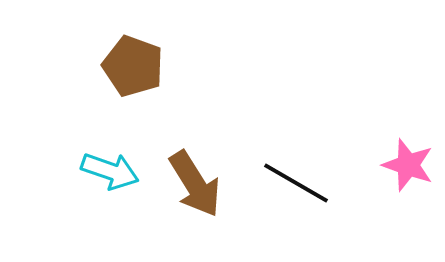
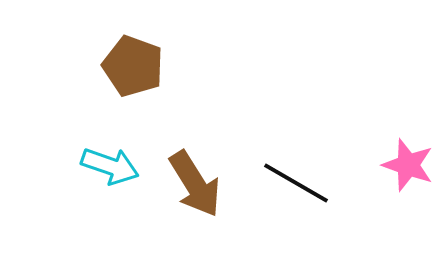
cyan arrow: moved 5 px up
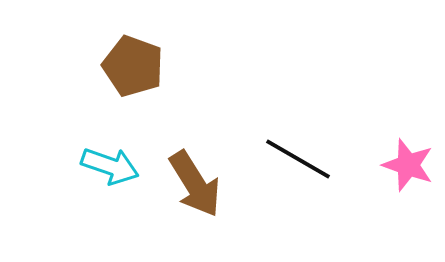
black line: moved 2 px right, 24 px up
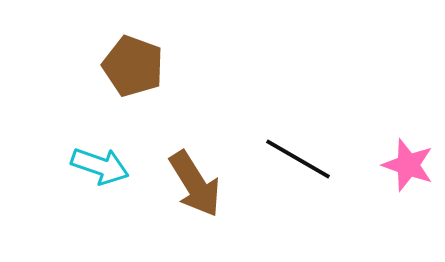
cyan arrow: moved 10 px left
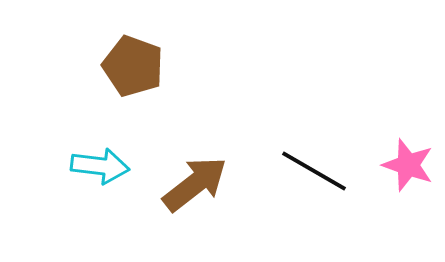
black line: moved 16 px right, 12 px down
cyan arrow: rotated 12 degrees counterclockwise
brown arrow: rotated 96 degrees counterclockwise
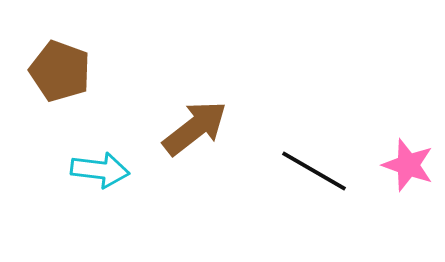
brown pentagon: moved 73 px left, 5 px down
cyan arrow: moved 4 px down
brown arrow: moved 56 px up
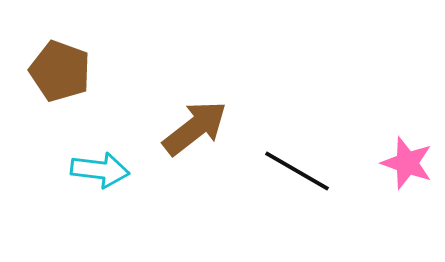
pink star: moved 1 px left, 2 px up
black line: moved 17 px left
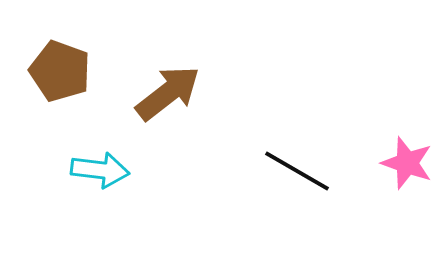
brown arrow: moved 27 px left, 35 px up
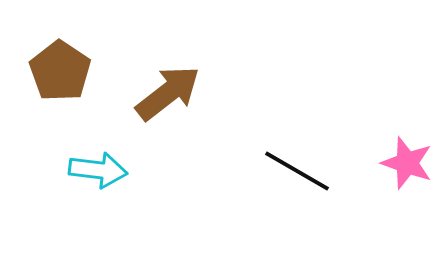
brown pentagon: rotated 14 degrees clockwise
cyan arrow: moved 2 px left
